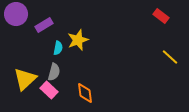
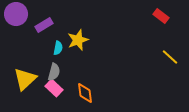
pink rectangle: moved 5 px right, 2 px up
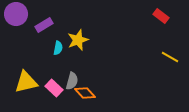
yellow line: rotated 12 degrees counterclockwise
gray semicircle: moved 18 px right, 9 px down
yellow triangle: moved 1 px right, 3 px down; rotated 30 degrees clockwise
orange diamond: rotated 35 degrees counterclockwise
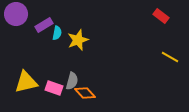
cyan semicircle: moved 1 px left, 15 px up
pink rectangle: rotated 24 degrees counterclockwise
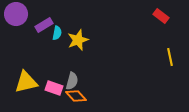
yellow line: rotated 48 degrees clockwise
orange diamond: moved 9 px left, 3 px down
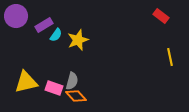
purple circle: moved 2 px down
cyan semicircle: moved 1 px left, 2 px down; rotated 24 degrees clockwise
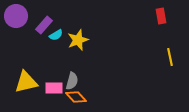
red rectangle: rotated 42 degrees clockwise
purple rectangle: rotated 18 degrees counterclockwise
cyan semicircle: rotated 24 degrees clockwise
pink rectangle: rotated 18 degrees counterclockwise
orange diamond: moved 1 px down
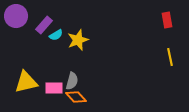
red rectangle: moved 6 px right, 4 px down
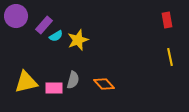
cyan semicircle: moved 1 px down
gray semicircle: moved 1 px right, 1 px up
orange diamond: moved 28 px right, 13 px up
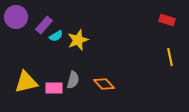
purple circle: moved 1 px down
red rectangle: rotated 63 degrees counterclockwise
